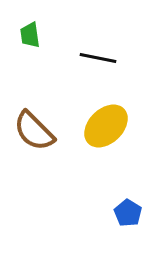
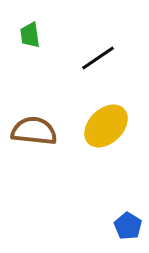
black line: rotated 45 degrees counterclockwise
brown semicircle: rotated 141 degrees clockwise
blue pentagon: moved 13 px down
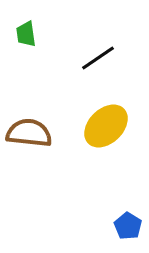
green trapezoid: moved 4 px left, 1 px up
brown semicircle: moved 5 px left, 2 px down
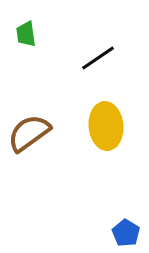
yellow ellipse: rotated 51 degrees counterclockwise
brown semicircle: rotated 42 degrees counterclockwise
blue pentagon: moved 2 px left, 7 px down
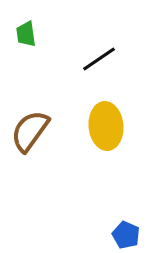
black line: moved 1 px right, 1 px down
brown semicircle: moved 1 px right, 2 px up; rotated 18 degrees counterclockwise
blue pentagon: moved 2 px down; rotated 8 degrees counterclockwise
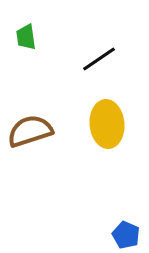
green trapezoid: moved 3 px down
yellow ellipse: moved 1 px right, 2 px up
brown semicircle: rotated 36 degrees clockwise
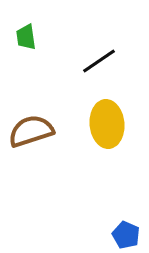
black line: moved 2 px down
brown semicircle: moved 1 px right
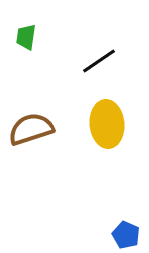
green trapezoid: rotated 16 degrees clockwise
brown semicircle: moved 2 px up
